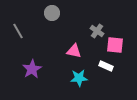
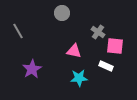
gray circle: moved 10 px right
gray cross: moved 1 px right, 1 px down
pink square: moved 1 px down
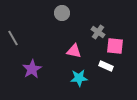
gray line: moved 5 px left, 7 px down
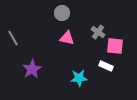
pink triangle: moved 7 px left, 13 px up
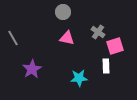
gray circle: moved 1 px right, 1 px up
pink square: rotated 24 degrees counterclockwise
white rectangle: rotated 64 degrees clockwise
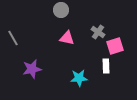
gray circle: moved 2 px left, 2 px up
purple star: rotated 18 degrees clockwise
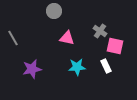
gray circle: moved 7 px left, 1 px down
gray cross: moved 2 px right, 1 px up
pink square: rotated 30 degrees clockwise
white rectangle: rotated 24 degrees counterclockwise
cyan star: moved 2 px left, 11 px up
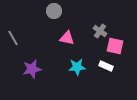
white rectangle: rotated 40 degrees counterclockwise
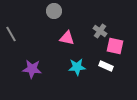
gray line: moved 2 px left, 4 px up
purple star: rotated 18 degrees clockwise
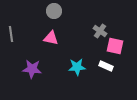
gray line: rotated 21 degrees clockwise
pink triangle: moved 16 px left
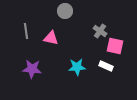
gray circle: moved 11 px right
gray line: moved 15 px right, 3 px up
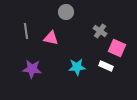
gray circle: moved 1 px right, 1 px down
pink square: moved 2 px right, 2 px down; rotated 12 degrees clockwise
